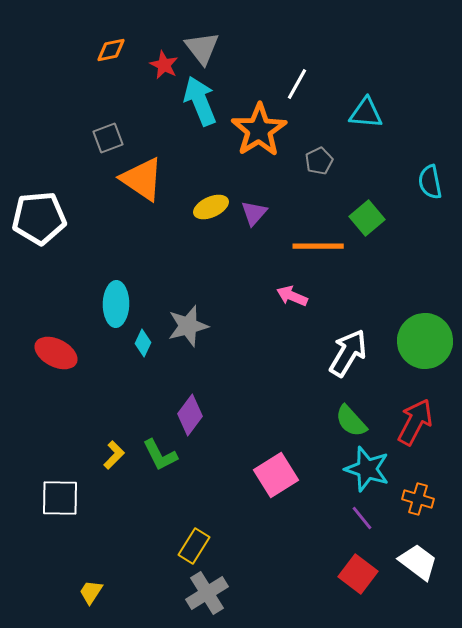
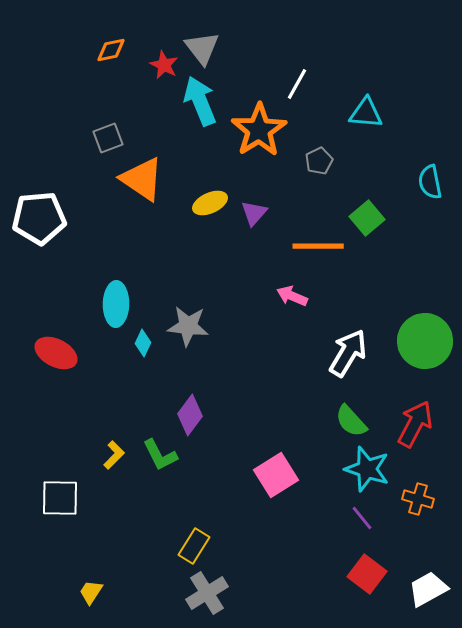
yellow ellipse: moved 1 px left, 4 px up
gray star: rotated 21 degrees clockwise
red arrow: moved 2 px down
white trapezoid: moved 10 px right, 27 px down; rotated 66 degrees counterclockwise
red square: moved 9 px right
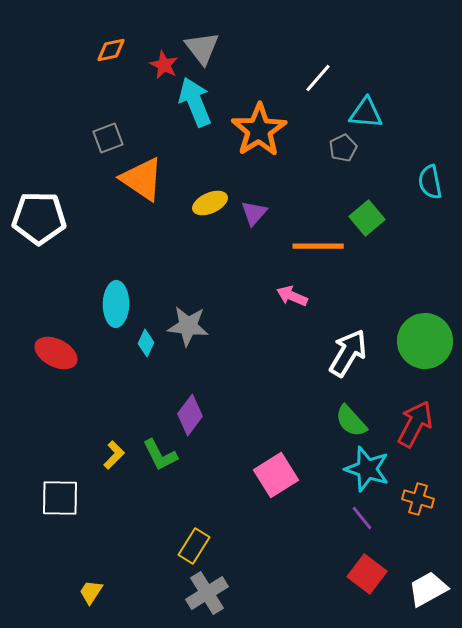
white line: moved 21 px right, 6 px up; rotated 12 degrees clockwise
cyan arrow: moved 5 px left, 1 px down
gray pentagon: moved 24 px right, 13 px up
white pentagon: rotated 6 degrees clockwise
cyan diamond: moved 3 px right
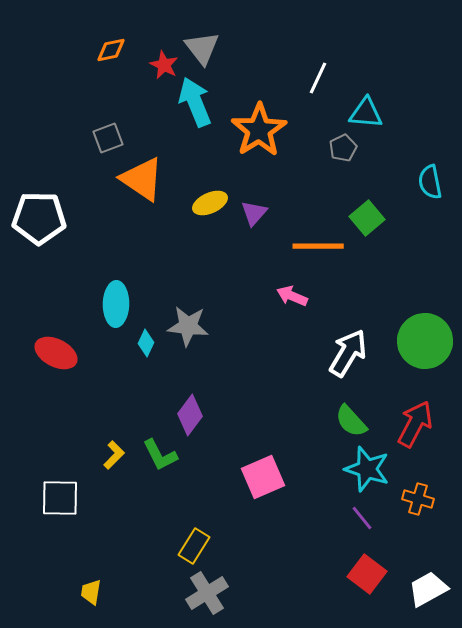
white line: rotated 16 degrees counterclockwise
pink square: moved 13 px left, 2 px down; rotated 9 degrees clockwise
yellow trapezoid: rotated 24 degrees counterclockwise
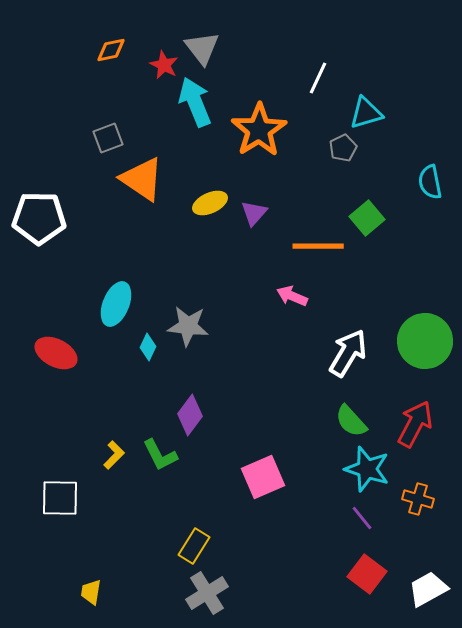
cyan triangle: rotated 21 degrees counterclockwise
cyan ellipse: rotated 21 degrees clockwise
cyan diamond: moved 2 px right, 4 px down
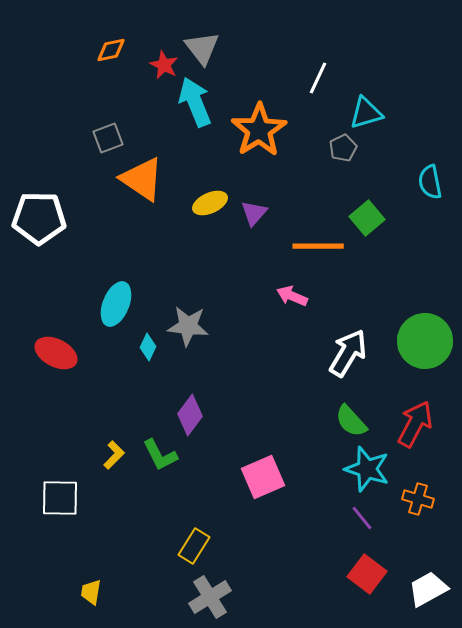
gray cross: moved 3 px right, 4 px down
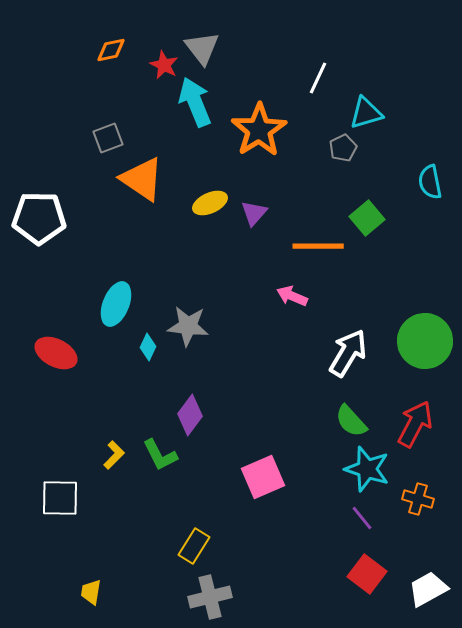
gray cross: rotated 18 degrees clockwise
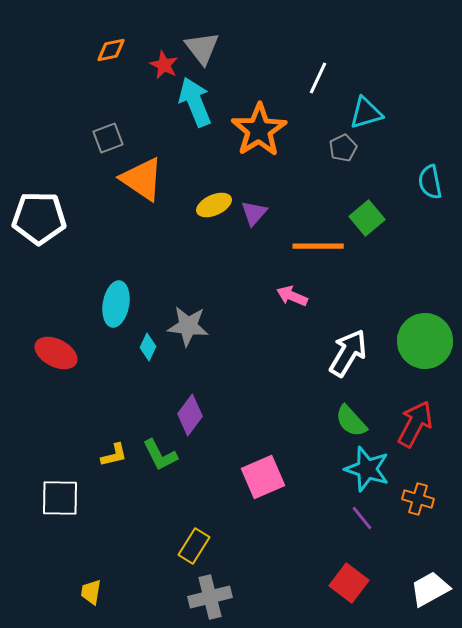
yellow ellipse: moved 4 px right, 2 px down
cyan ellipse: rotated 12 degrees counterclockwise
yellow L-shape: rotated 32 degrees clockwise
red square: moved 18 px left, 9 px down
white trapezoid: moved 2 px right
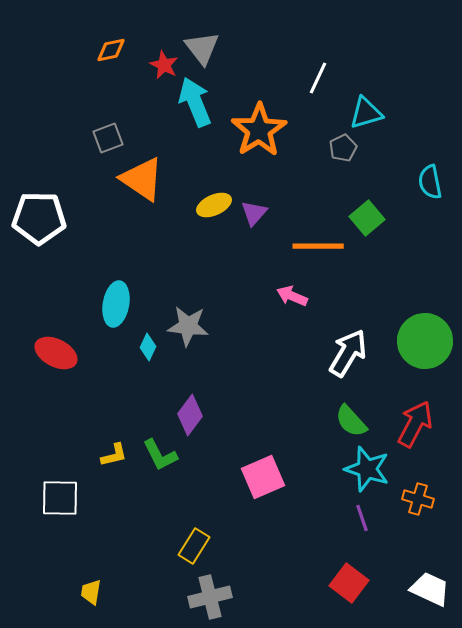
purple line: rotated 20 degrees clockwise
white trapezoid: rotated 54 degrees clockwise
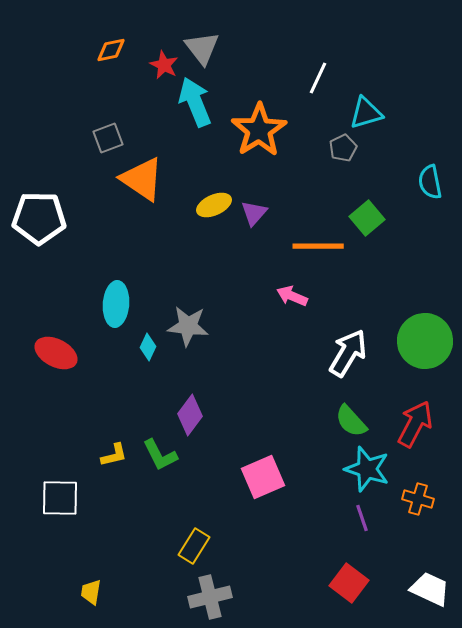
cyan ellipse: rotated 6 degrees counterclockwise
